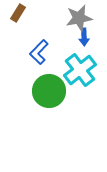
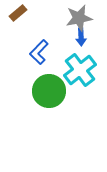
brown rectangle: rotated 18 degrees clockwise
blue arrow: moved 3 px left
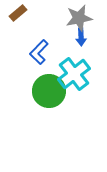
cyan cross: moved 6 px left, 4 px down
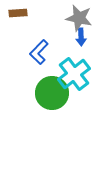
brown rectangle: rotated 36 degrees clockwise
gray star: rotated 24 degrees clockwise
green circle: moved 3 px right, 2 px down
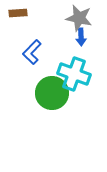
blue L-shape: moved 7 px left
cyan cross: rotated 32 degrees counterclockwise
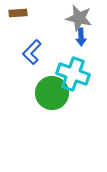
cyan cross: moved 1 px left
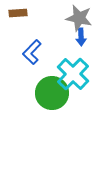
cyan cross: rotated 24 degrees clockwise
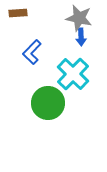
green circle: moved 4 px left, 10 px down
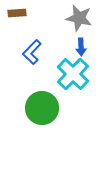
brown rectangle: moved 1 px left
blue arrow: moved 10 px down
green circle: moved 6 px left, 5 px down
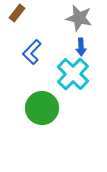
brown rectangle: rotated 48 degrees counterclockwise
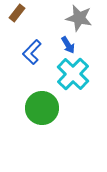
blue arrow: moved 13 px left, 2 px up; rotated 30 degrees counterclockwise
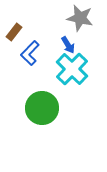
brown rectangle: moved 3 px left, 19 px down
gray star: moved 1 px right
blue L-shape: moved 2 px left, 1 px down
cyan cross: moved 1 px left, 5 px up
